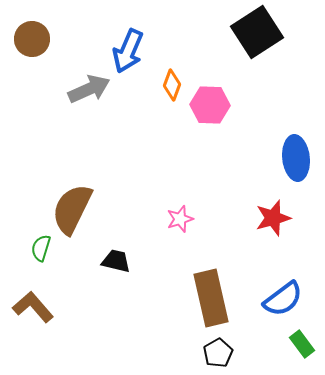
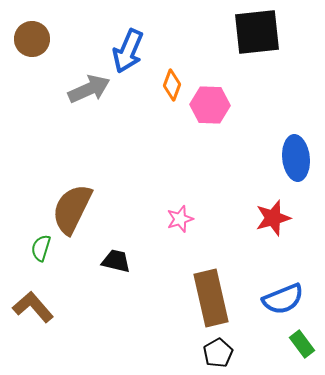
black square: rotated 27 degrees clockwise
blue semicircle: rotated 15 degrees clockwise
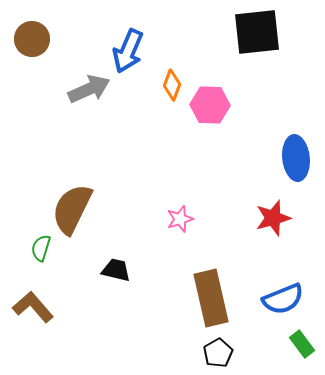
black trapezoid: moved 9 px down
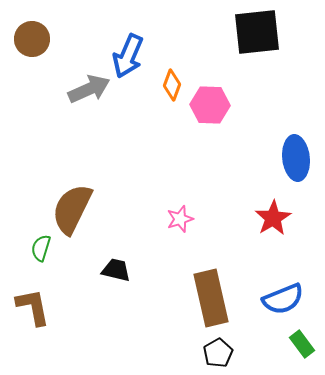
blue arrow: moved 5 px down
red star: rotated 15 degrees counterclockwise
brown L-shape: rotated 30 degrees clockwise
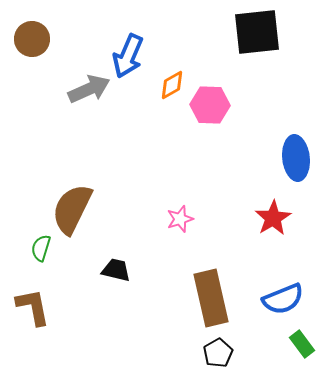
orange diamond: rotated 40 degrees clockwise
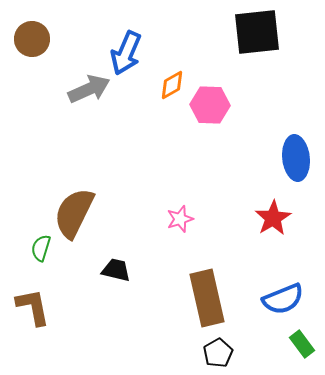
blue arrow: moved 2 px left, 3 px up
brown semicircle: moved 2 px right, 4 px down
brown rectangle: moved 4 px left
